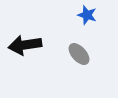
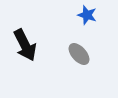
black arrow: rotated 108 degrees counterclockwise
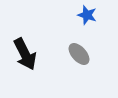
black arrow: moved 9 px down
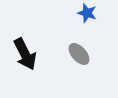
blue star: moved 2 px up
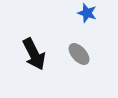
black arrow: moved 9 px right
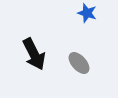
gray ellipse: moved 9 px down
